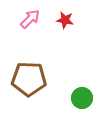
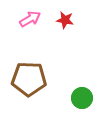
pink arrow: rotated 15 degrees clockwise
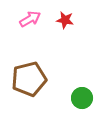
brown pentagon: rotated 16 degrees counterclockwise
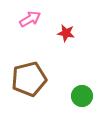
red star: moved 1 px right, 13 px down
green circle: moved 2 px up
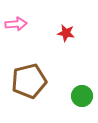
pink arrow: moved 14 px left, 5 px down; rotated 25 degrees clockwise
brown pentagon: moved 2 px down
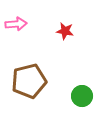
red star: moved 1 px left, 2 px up
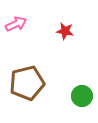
pink arrow: rotated 20 degrees counterclockwise
brown pentagon: moved 2 px left, 2 px down
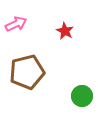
red star: rotated 18 degrees clockwise
brown pentagon: moved 11 px up
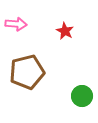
pink arrow: rotated 30 degrees clockwise
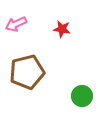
pink arrow: rotated 150 degrees clockwise
red star: moved 3 px left, 2 px up; rotated 18 degrees counterclockwise
